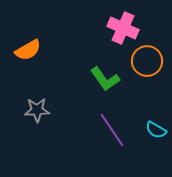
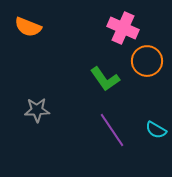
orange semicircle: moved 23 px up; rotated 52 degrees clockwise
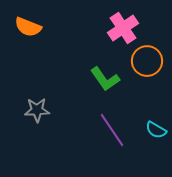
pink cross: rotated 32 degrees clockwise
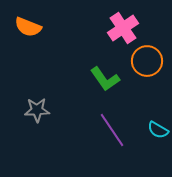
cyan semicircle: moved 2 px right
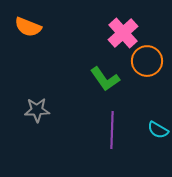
pink cross: moved 5 px down; rotated 8 degrees counterclockwise
purple line: rotated 36 degrees clockwise
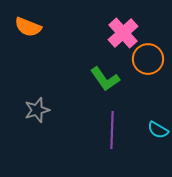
orange circle: moved 1 px right, 2 px up
gray star: rotated 15 degrees counterclockwise
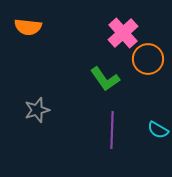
orange semicircle: rotated 16 degrees counterclockwise
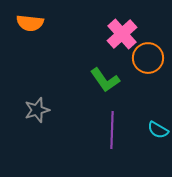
orange semicircle: moved 2 px right, 4 px up
pink cross: moved 1 px left, 1 px down
orange circle: moved 1 px up
green L-shape: moved 1 px down
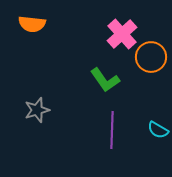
orange semicircle: moved 2 px right, 1 px down
orange circle: moved 3 px right, 1 px up
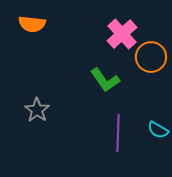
gray star: rotated 20 degrees counterclockwise
purple line: moved 6 px right, 3 px down
